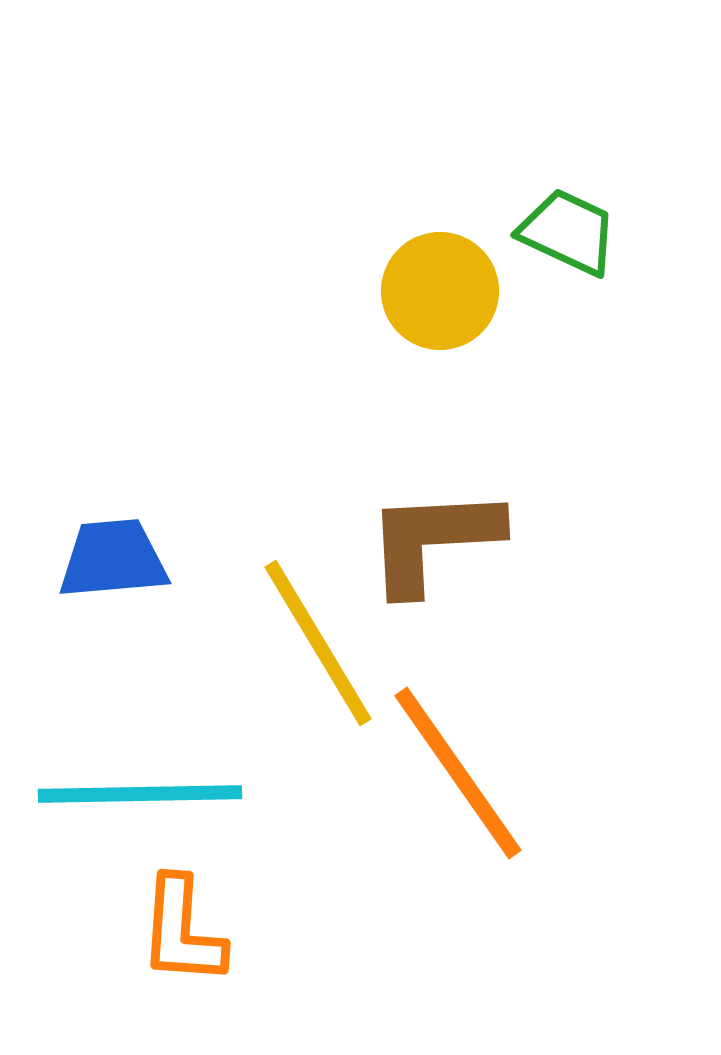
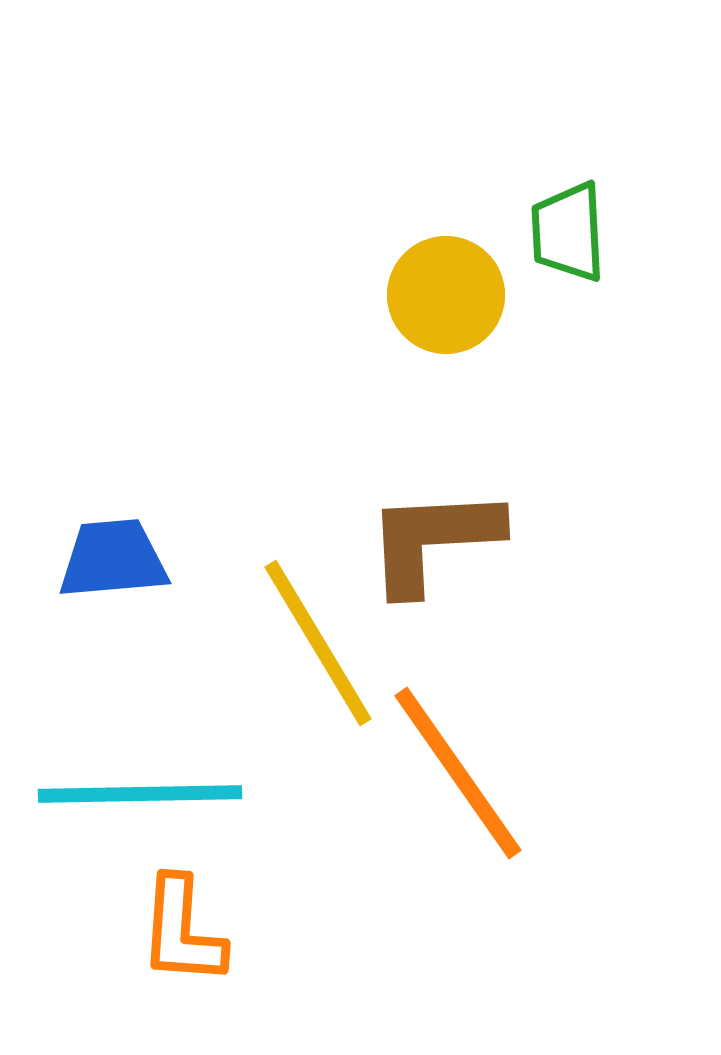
green trapezoid: rotated 118 degrees counterclockwise
yellow circle: moved 6 px right, 4 px down
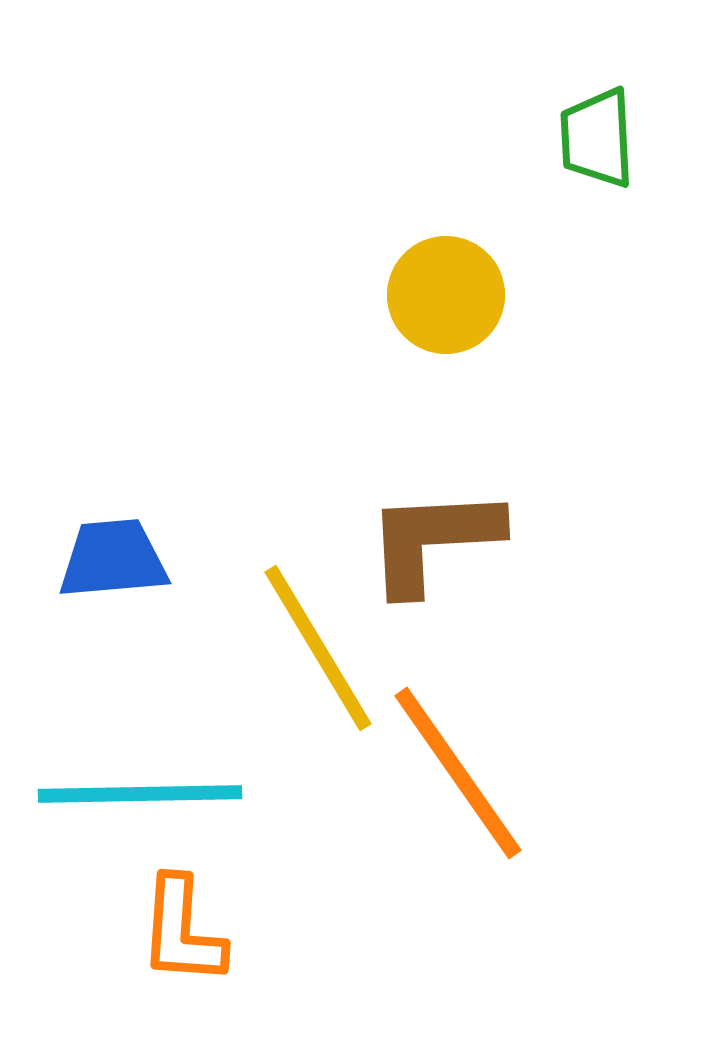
green trapezoid: moved 29 px right, 94 px up
yellow line: moved 5 px down
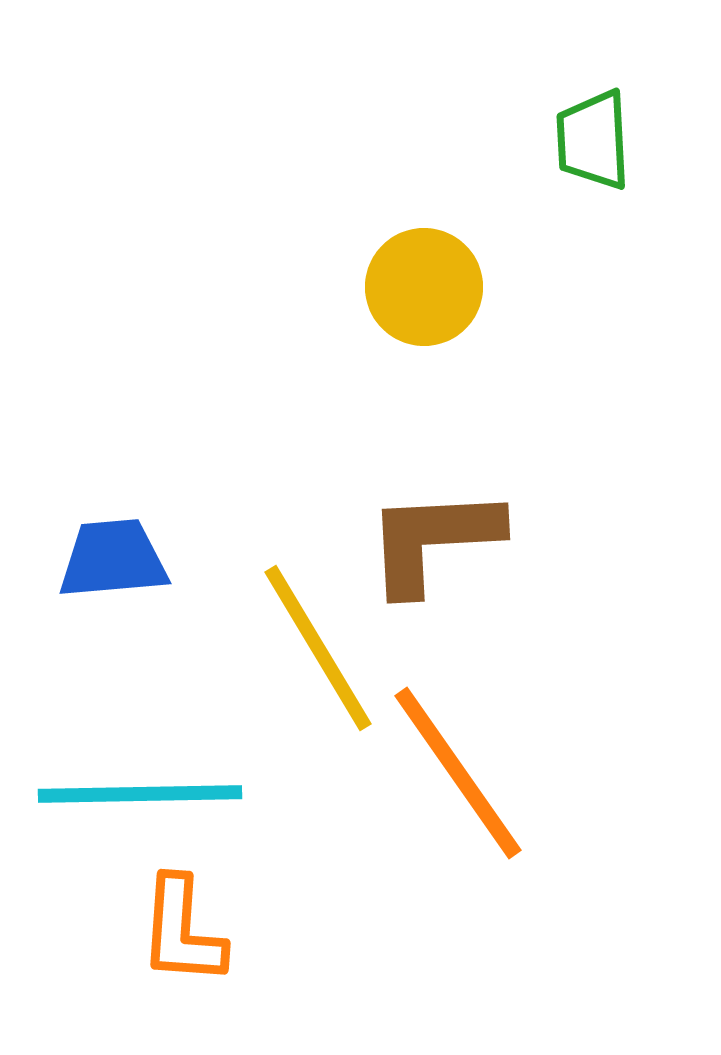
green trapezoid: moved 4 px left, 2 px down
yellow circle: moved 22 px left, 8 px up
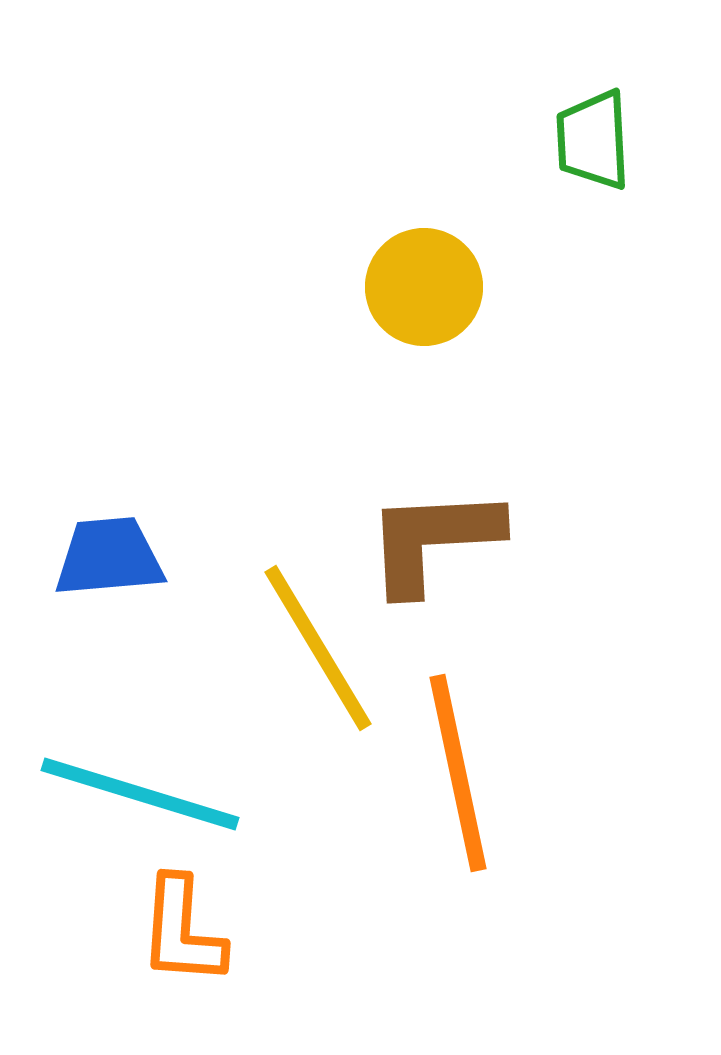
blue trapezoid: moved 4 px left, 2 px up
orange line: rotated 23 degrees clockwise
cyan line: rotated 18 degrees clockwise
